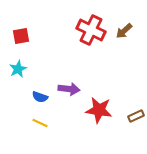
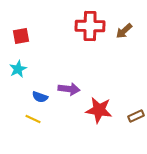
red cross: moved 1 px left, 4 px up; rotated 24 degrees counterclockwise
yellow line: moved 7 px left, 4 px up
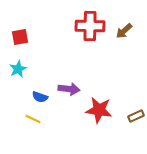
red square: moved 1 px left, 1 px down
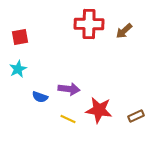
red cross: moved 1 px left, 2 px up
yellow line: moved 35 px right
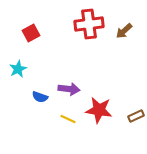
red cross: rotated 8 degrees counterclockwise
red square: moved 11 px right, 4 px up; rotated 18 degrees counterclockwise
